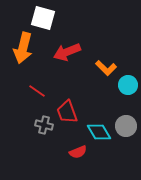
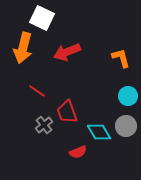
white square: moved 1 px left; rotated 10 degrees clockwise
orange L-shape: moved 15 px right, 10 px up; rotated 150 degrees counterclockwise
cyan circle: moved 11 px down
gray cross: rotated 36 degrees clockwise
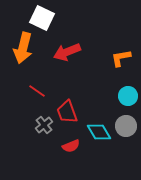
orange L-shape: rotated 85 degrees counterclockwise
red semicircle: moved 7 px left, 6 px up
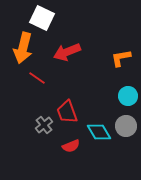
red line: moved 13 px up
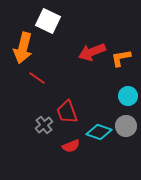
white square: moved 6 px right, 3 px down
red arrow: moved 25 px right
cyan diamond: rotated 40 degrees counterclockwise
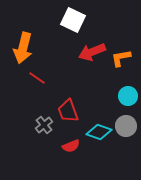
white square: moved 25 px right, 1 px up
red trapezoid: moved 1 px right, 1 px up
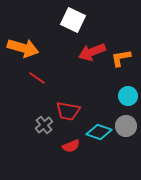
orange arrow: rotated 88 degrees counterclockwise
red trapezoid: rotated 60 degrees counterclockwise
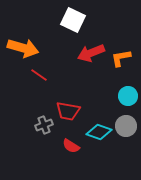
red arrow: moved 1 px left, 1 px down
red line: moved 2 px right, 3 px up
gray cross: rotated 18 degrees clockwise
red semicircle: rotated 54 degrees clockwise
